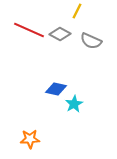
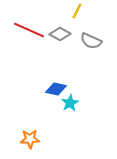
cyan star: moved 4 px left, 1 px up
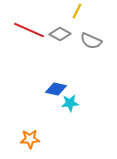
cyan star: rotated 24 degrees clockwise
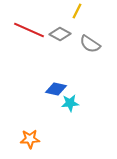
gray semicircle: moved 1 px left, 3 px down; rotated 10 degrees clockwise
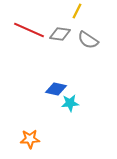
gray diamond: rotated 20 degrees counterclockwise
gray semicircle: moved 2 px left, 4 px up
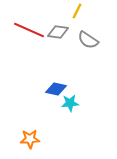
gray diamond: moved 2 px left, 2 px up
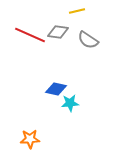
yellow line: rotated 49 degrees clockwise
red line: moved 1 px right, 5 px down
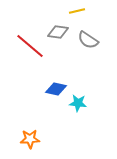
red line: moved 11 px down; rotated 16 degrees clockwise
cyan star: moved 8 px right; rotated 12 degrees clockwise
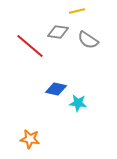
orange star: rotated 12 degrees clockwise
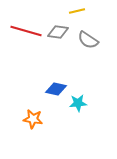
red line: moved 4 px left, 15 px up; rotated 24 degrees counterclockwise
cyan star: rotated 12 degrees counterclockwise
orange star: moved 3 px right, 20 px up
